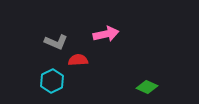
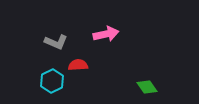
red semicircle: moved 5 px down
green diamond: rotated 30 degrees clockwise
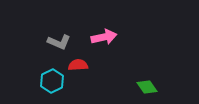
pink arrow: moved 2 px left, 3 px down
gray L-shape: moved 3 px right
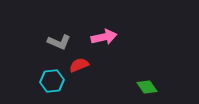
red semicircle: moved 1 px right; rotated 18 degrees counterclockwise
cyan hexagon: rotated 20 degrees clockwise
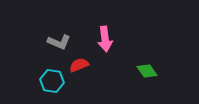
pink arrow: moved 1 px right, 2 px down; rotated 95 degrees clockwise
cyan hexagon: rotated 15 degrees clockwise
green diamond: moved 16 px up
